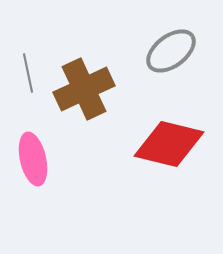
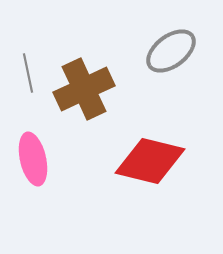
red diamond: moved 19 px left, 17 px down
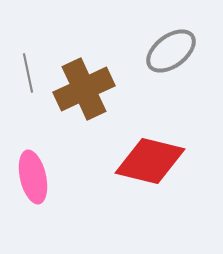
pink ellipse: moved 18 px down
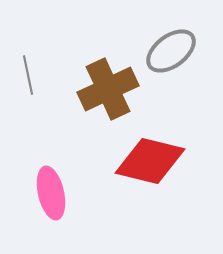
gray line: moved 2 px down
brown cross: moved 24 px right
pink ellipse: moved 18 px right, 16 px down
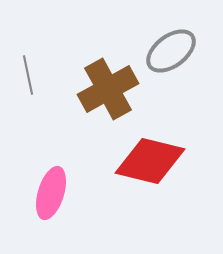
brown cross: rotated 4 degrees counterclockwise
pink ellipse: rotated 30 degrees clockwise
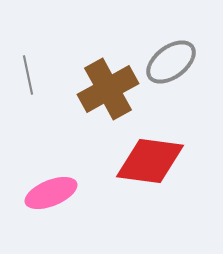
gray ellipse: moved 11 px down
red diamond: rotated 6 degrees counterclockwise
pink ellipse: rotated 51 degrees clockwise
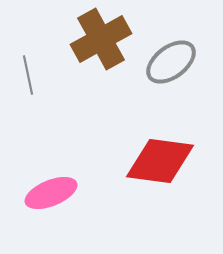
brown cross: moved 7 px left, 50 px up
red diamond: moved 10 px right
